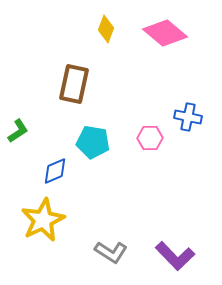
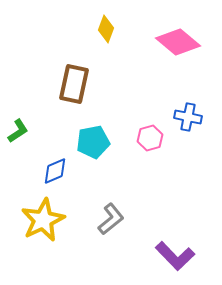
pink diamond: moved 13 px right, 9 px down
pink hexagon: rotated 15 degrees counterclockwise
cyan pentagon: rotated 20 degrees counterclockwise
gray L-shape: moved 33 px up; rotated 72 degrees counterclockwise
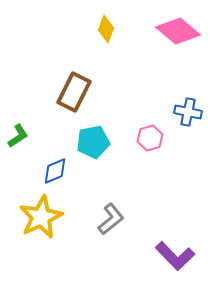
pink diamond: moved 11 px up
brown rectangle: moved 8 px down; rotated 15 degrees clockwise
blue cross: moved 5 px up
green L-shape: moved 5 px down
yellow star: moved 2 px left, 3 px up
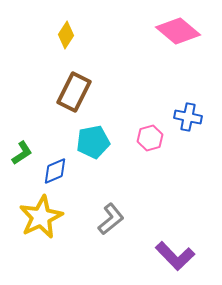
yellow diamond: moved 40 px left, 6 px down; rotated 12 degrees clockwise
blue cross: moved 5 px down
green L-shape: moved 4 px right, 17 px down
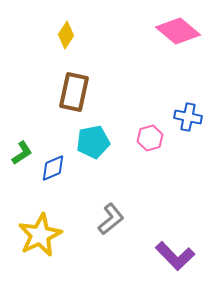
brown rectangle: rotated 15 degrees counterclockwise
blue diamond: moved 2 px left, 3 px up
yellow star: moved 1 px left, 18 px down
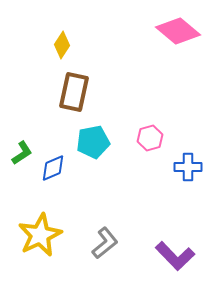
yellow diamond: moved 4 px left, 10 px down
blue cross: moved 50 px down; rotated 12 degrees counterclockwise
gray L-shape: moved 6 px left, 24 px down
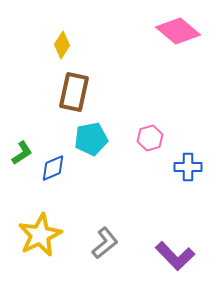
cyan pentagon: moved 2 px left, 3 px up
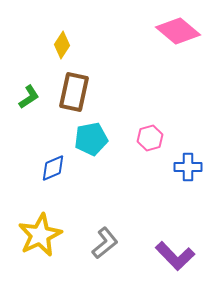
green L-shape: moved 7 px right, 56 px up
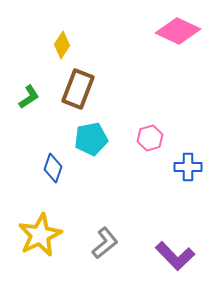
pink diamond: rotated 15 degrees counterclockwise
brown rectangle: moved 4 px right, 3 px up; rotated 9 degrees clockwise
blue diamond: rotated 48 degrees counterclockwise
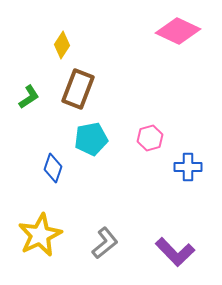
purple L-shape: moved 4 px up
